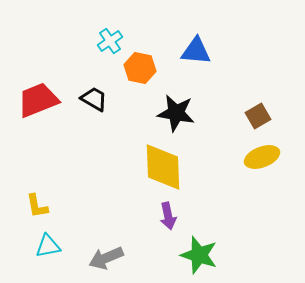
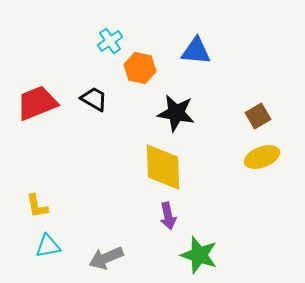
red trapezoid: moved 1 px left, 3 px down
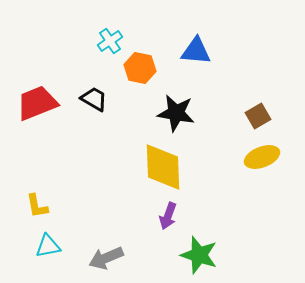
purple arrow: rotated 32 degrees clockwise
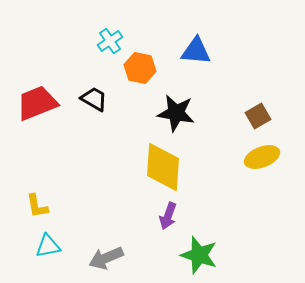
yellow diamond: rotated 6 degrees clockwise
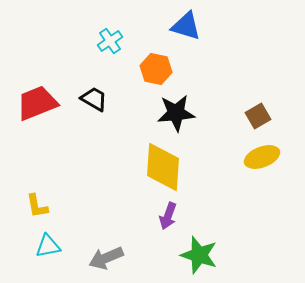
blue triangle: moved 10 px left, 25 px up; rotated 12 degrees clockwise
orange hexagon: moved 16 px right, 1 px down
black star: rotated 15 degrees counterclockwise
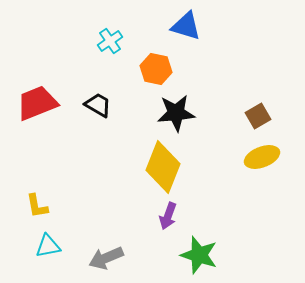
black trapezoid: moved 4 px right, 6 px down
yellow diamond: rotated 18 degrees clockwise
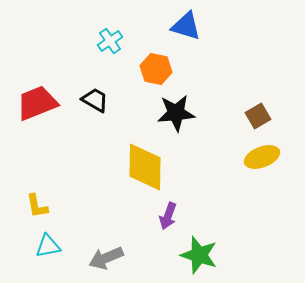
black trapezoid: moved 3 px left, 5 px up
yellow diamond: moved 18 px left; rotated 21 degrees counterclockwise
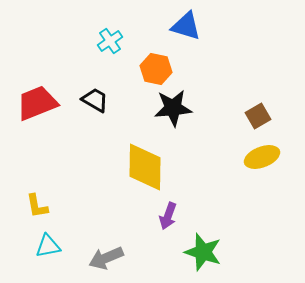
black star: moved 3 px left, 5 px up
green star: moved 4 px right, 3 px up
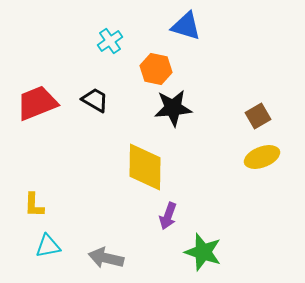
yellow L-shape: moved 3 px left, 1 px up; rotated 12 degrees clockwise
gray arrow: rotated 36 degrees clockwise
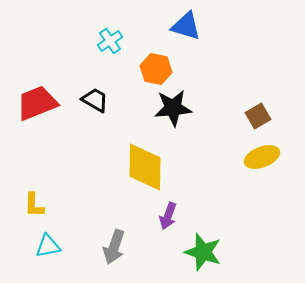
gray arrow: moved 8 px right, 11 px up; rotated 84 degrees counterclockwise
